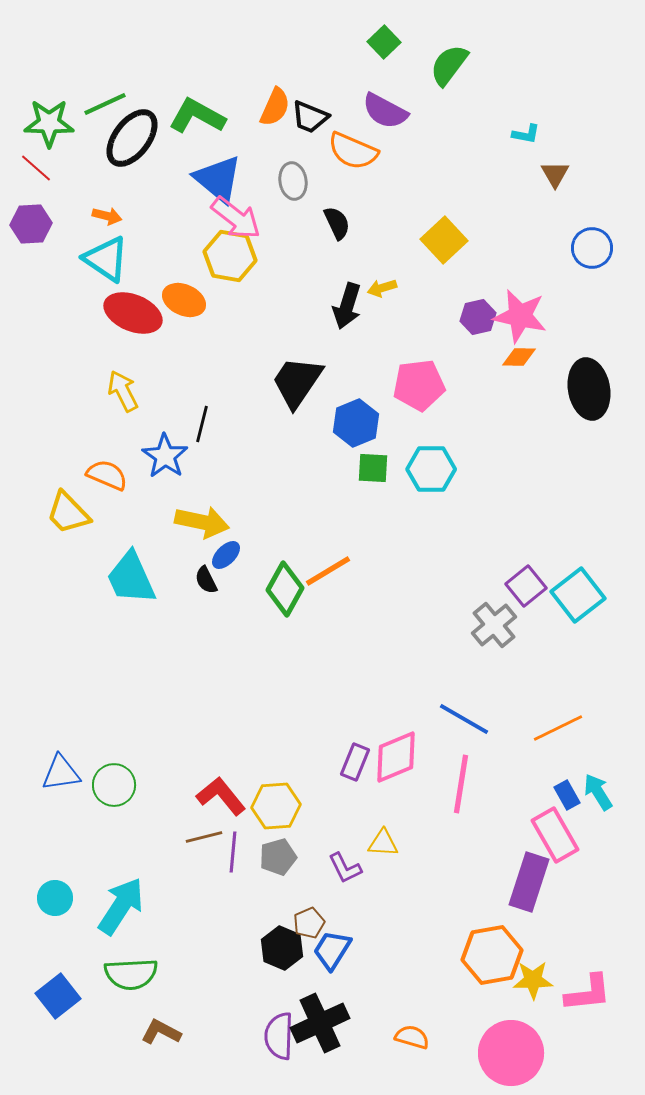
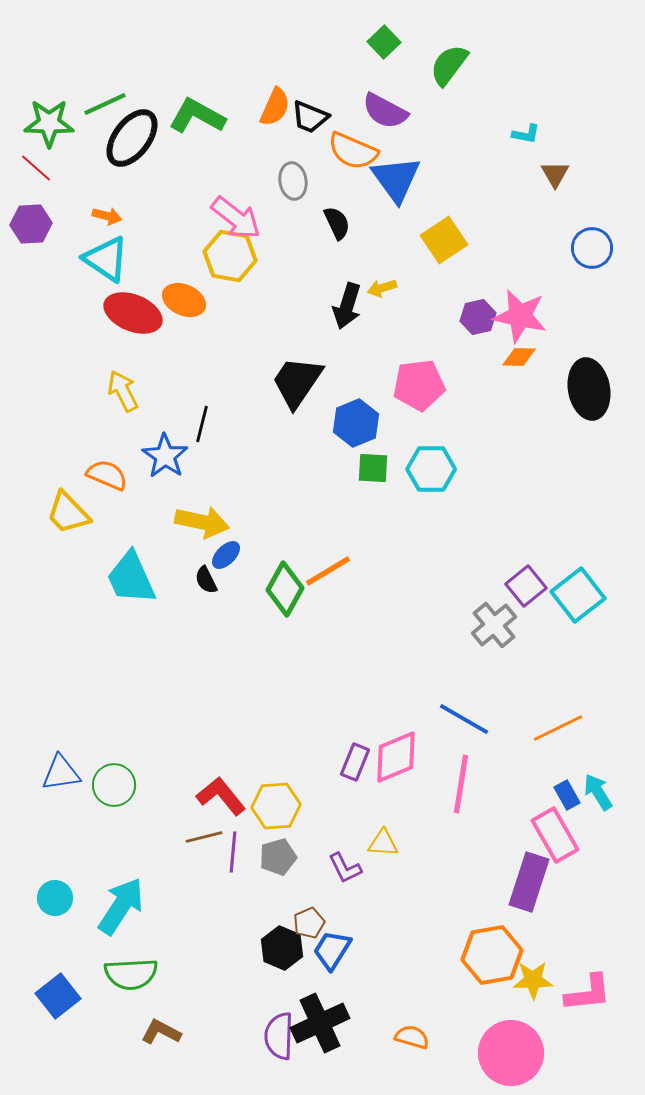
blue triangle at (218, 179): moved 178 px right; rotated 14 degrees clockwise
yellow square at (444, 240): rotated 9 degrees clockwise
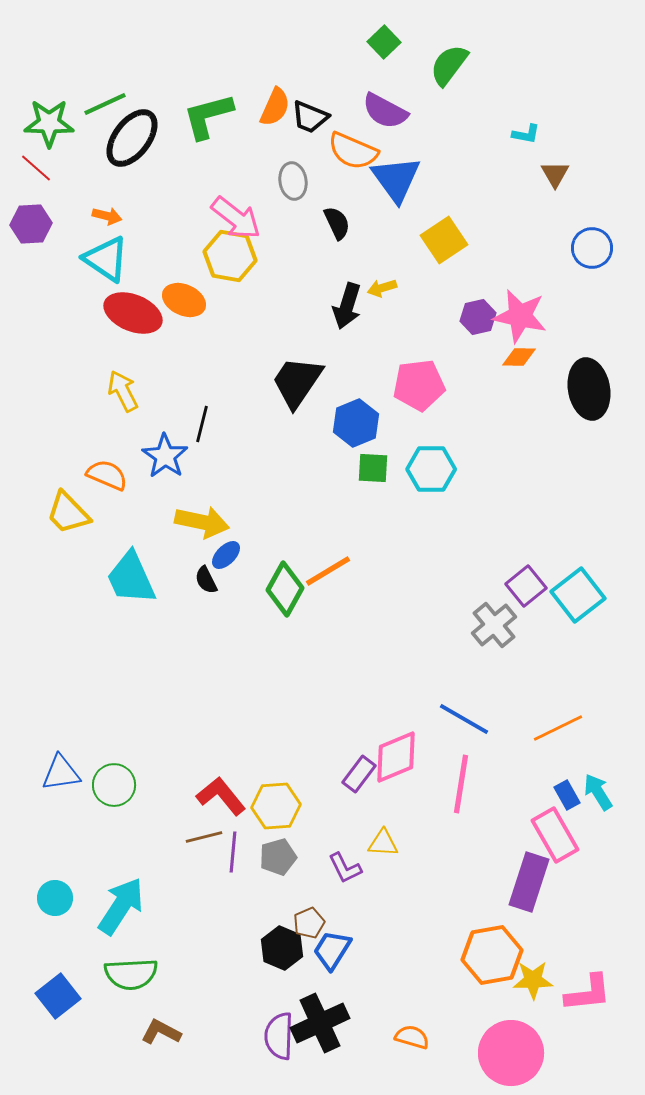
green L-shape at (197, 116): moved 11 px right; rotated 44 degrees counterclockwise
purple rectangle at (355, 762): moved 4 px right, 12 px down; rotated 15 degrees clockwise
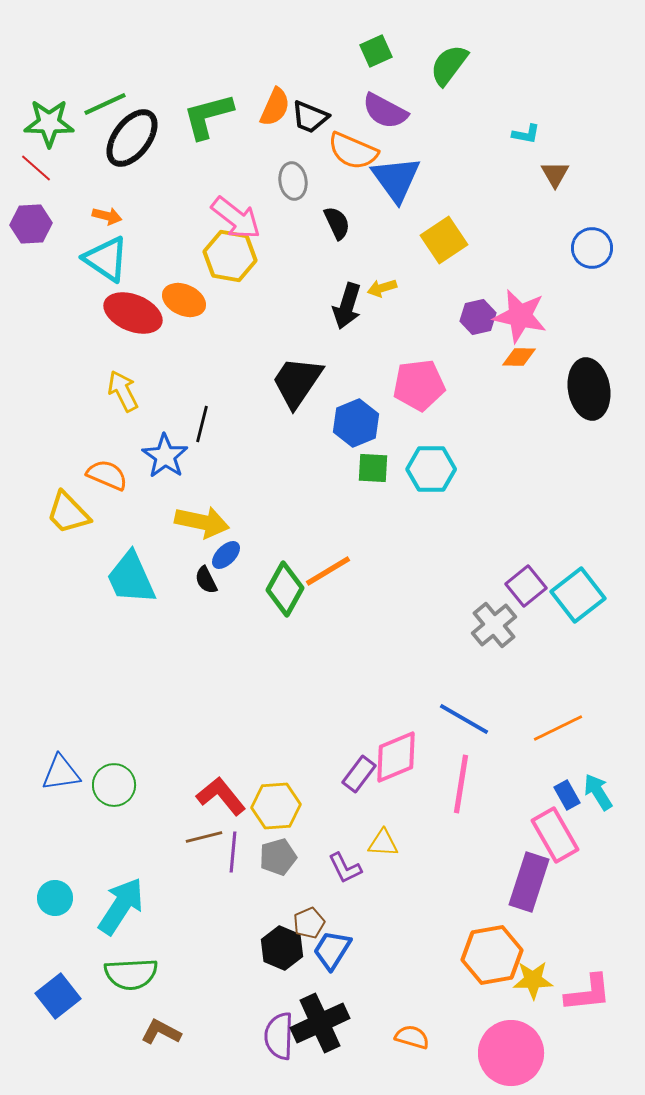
green square at (384, 42): moved 8 px left, 9 px down; rotated 20 degrees clockwise
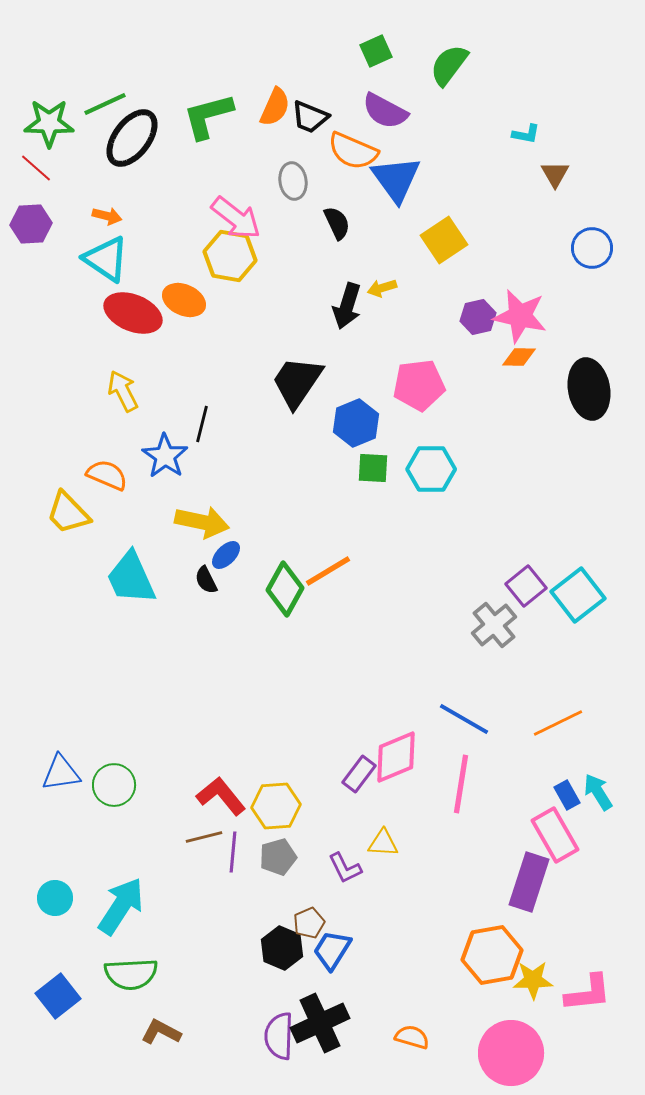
orange line at (558, 728): moved 5 px up
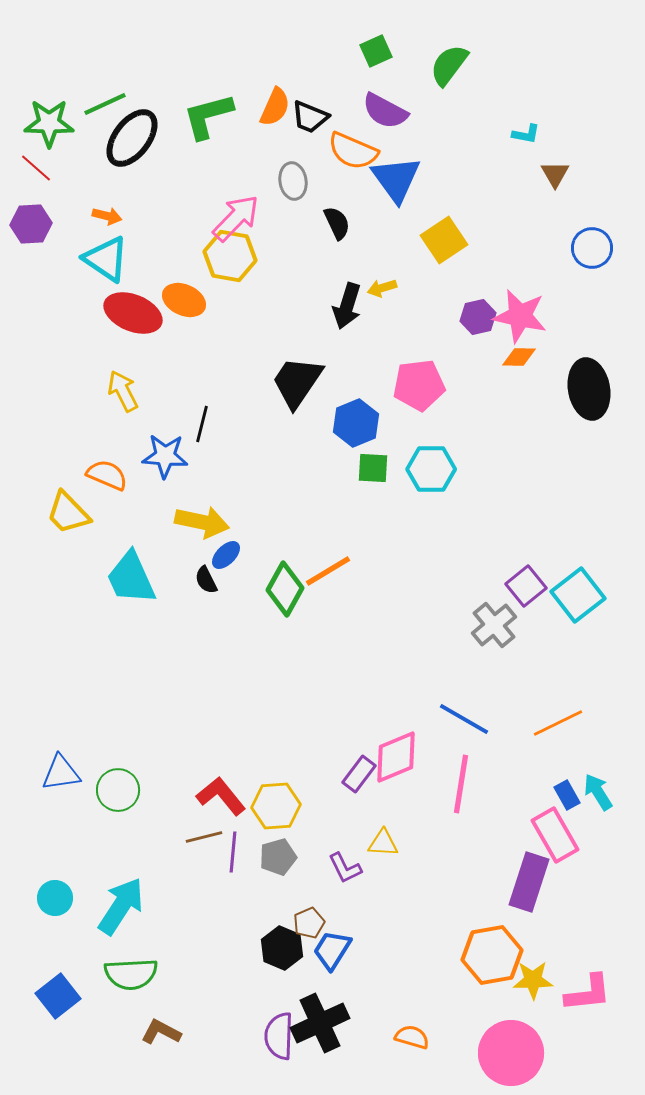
pink arrow at (236, 218): rotated 84 degrees counterclockwise
blue star at (165, 456): rotated 30 degrees counterclockwise
green circle at (114, 785): moved 4 px right, 5 px down
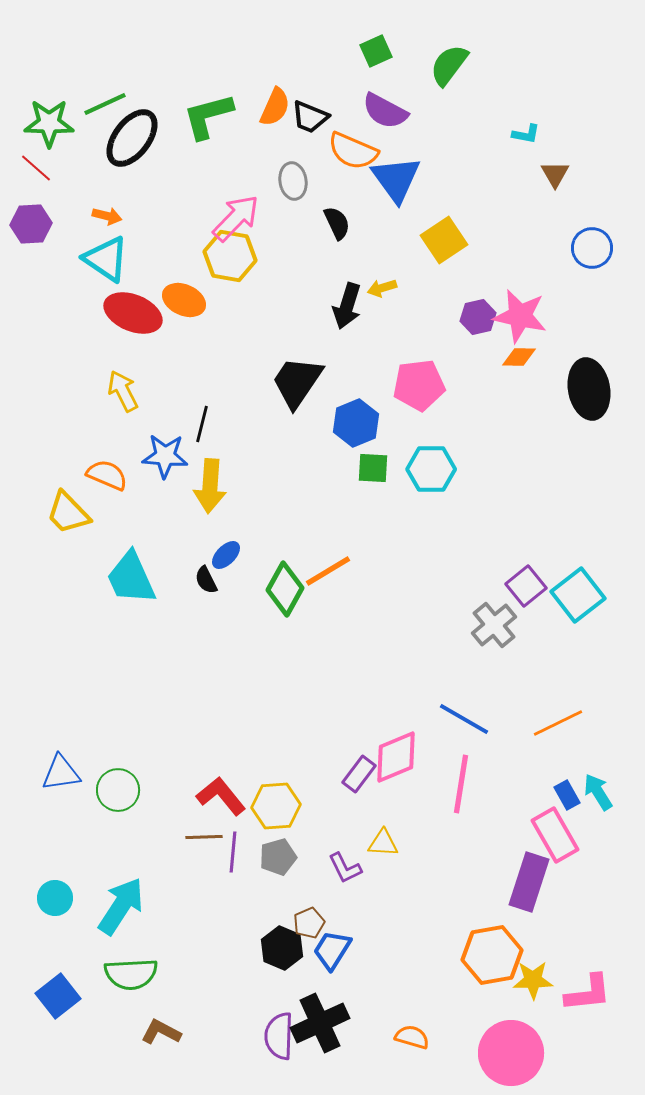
yellow arrow at (202, 522): moved 8 px right, 36 px up; rotated 82 degrees clockwise
brown line at (204, 837): rotated 12 degrees clockwise
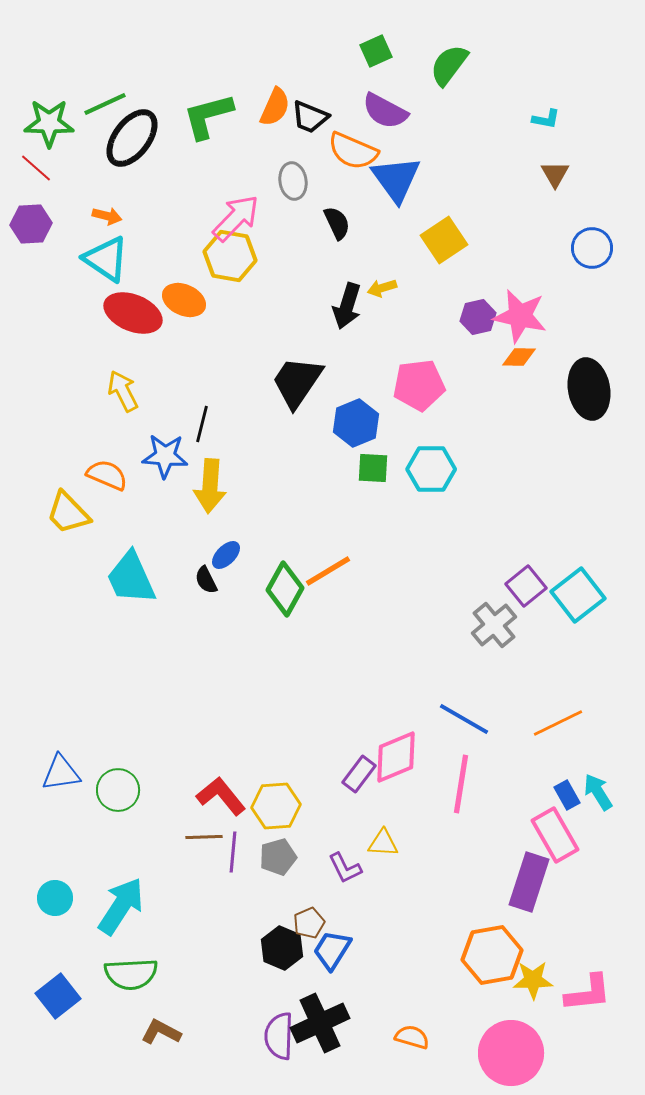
cyan L-shape at (526, 134): moved 20 px right, 15 px up
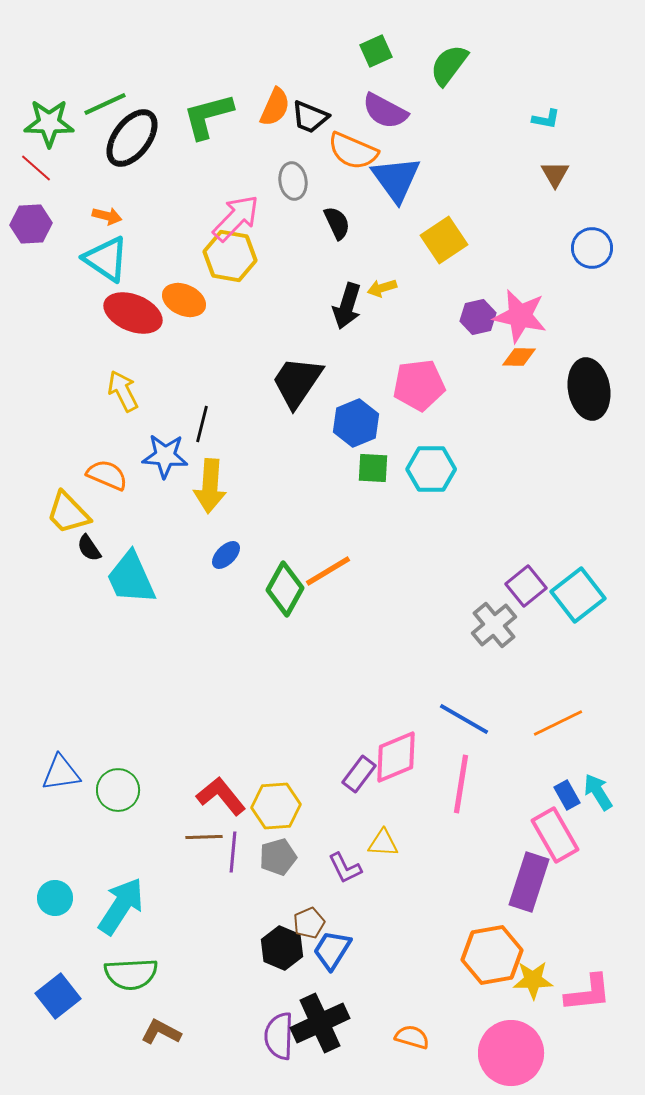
black semicircle at (206, 580): moved 117 px left, 32 px up; rotated 8 degrees counterclockwise
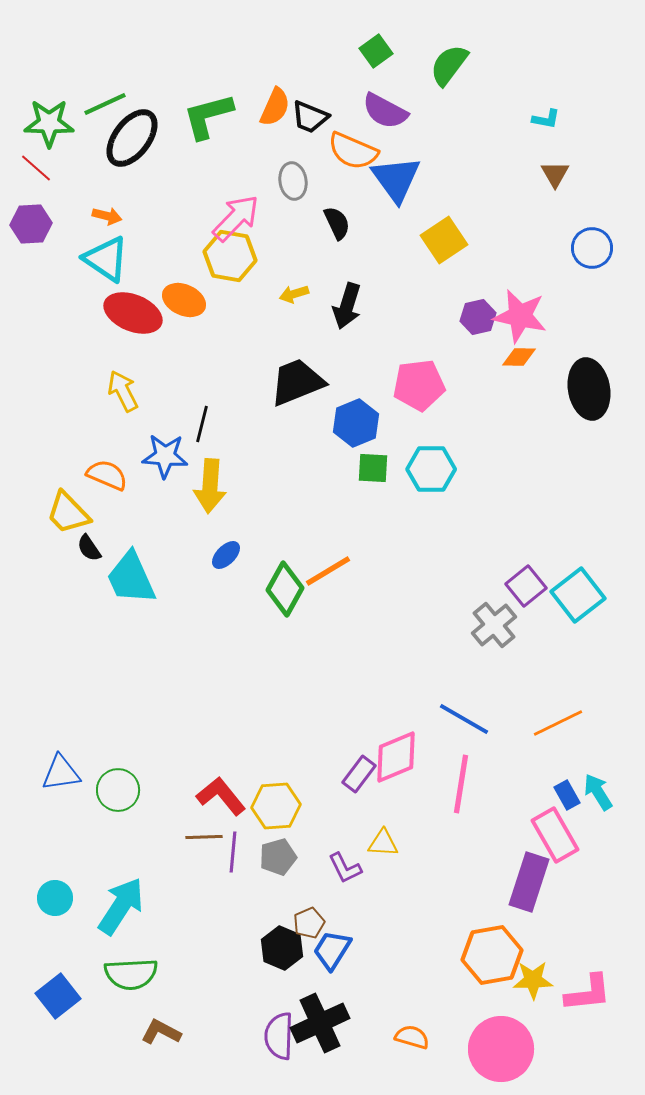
green square at (376, 51): rotated 12 degrees counterclockwise
yellow arrow at (382, 288): moved 88 px left, 6 px down
black trapezoid at (297, 382): rotated 34 degrees clockwise
pink circle at (511, 1053): moved 10 px left, 4 px up
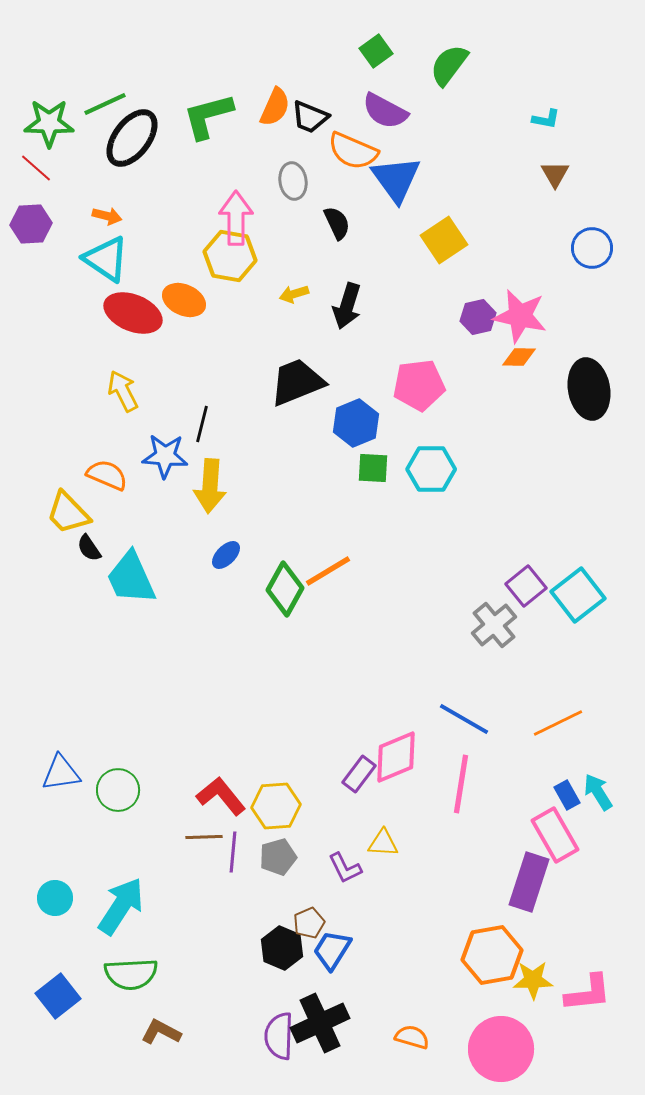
pink arrow at (236, 218): rotated 44 degrees counterclockwise
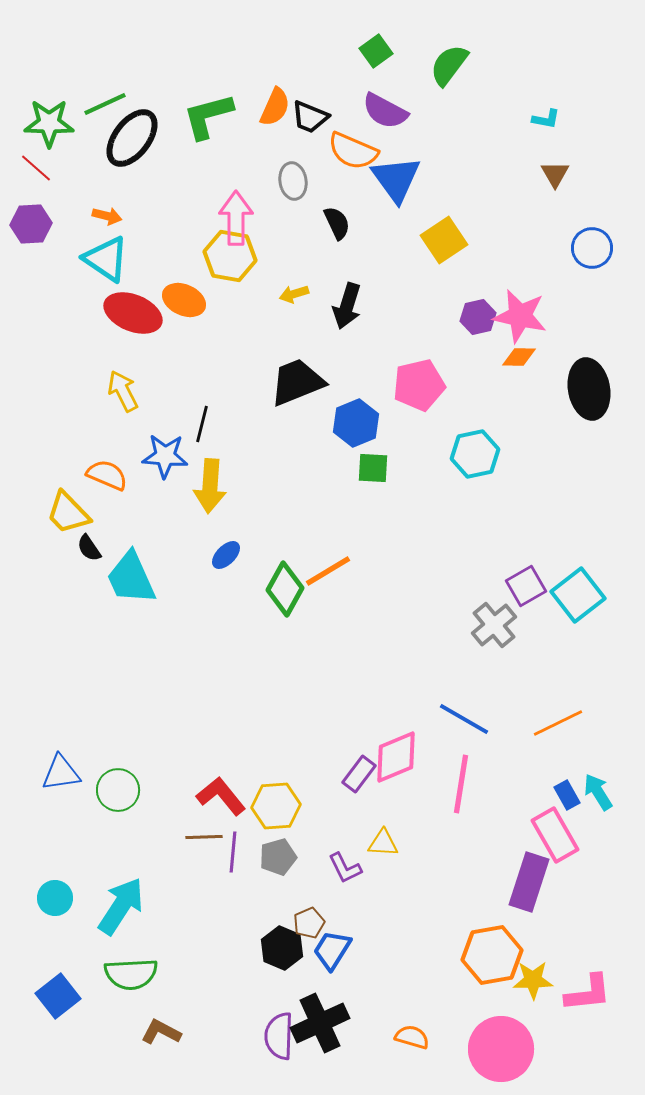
pink pentagon at (419, 385): rotated 6 degrees counterclockwise
cyan hexagon at (431, 469): moved 44 px right, 15 px up; rotated 12 degrees counterclockwise
purple square at (526, 586): rotated 9 degrees clockwise
